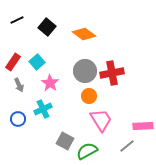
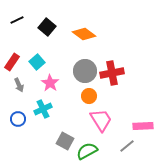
red rectangle: moved 1 px left
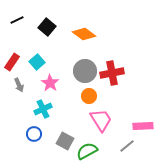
blue circle: moved 16 px right, 15 px down
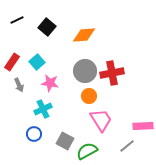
orange diamond: moved 1 px down; rotated 40 degrees counterclockwise
pink star: rotated 24 degrees counterclockwise
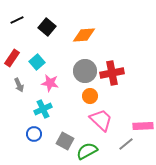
red rectangle: moved 4 px up
orange circle: moved 1 px right
pink trapezoid: rotated 15 degrees counterclockwise
gray line: moved 1 px left, 2 px up
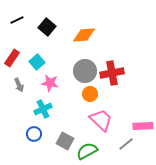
orange circle: moved 2 px up
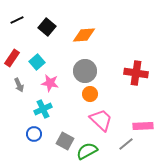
red cross: moved 24 px right; rotated 20 degrees clockwise
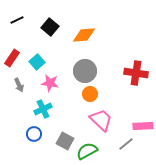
black square: moved 3 px right
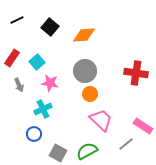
pink rectangle: rotated 36 degrees clockwise
gray square: moved 7 px left, 12 px down
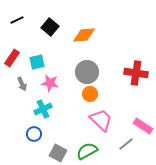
cyan square: rotated 28 degrees clockwise
gray circle: moved 2 px right, 1 px down
gray arrow: moved 3 px right, 1 px up
